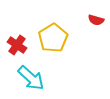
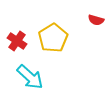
red cross: moved 4 px up
cyan arrow: moved 1 px left, 1 px up
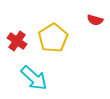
red semicircle: moved 1 px left
cyan arrow: moved 4 px right, 1 px down
